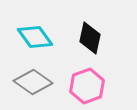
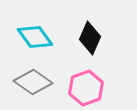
black diamond: rotated 12 degrees clockwise
pink hexagon: moved 1 px left, 2 px down
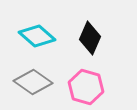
cyan diamond: moved 2 px right, 1 px up; rotated 12 degrees counterclockwise
pink hexagon: moved 1 px up; rotated 24 degrees counterclockwise
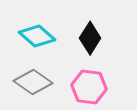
black diamond: rotated 8 degrees clockwise
pink hexagon: moved 3 px right; rotated 8 degrees counterclockwise
